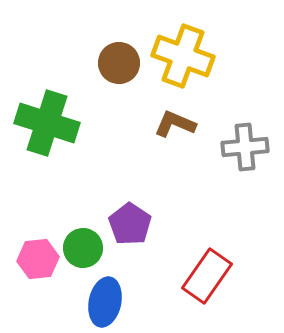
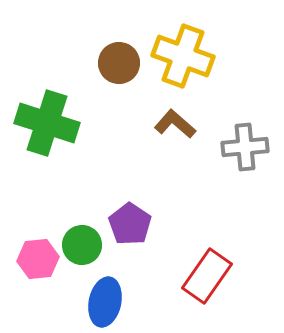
brown L-shape: rotated 18 degrees clockwise
green circle: moved 1 px left, 3 px up
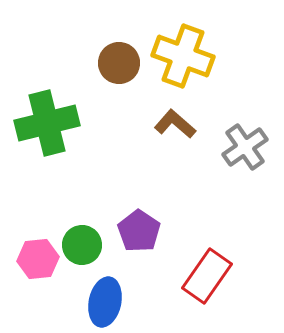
green cross: rotated 32 degrees counterclockwise
gray cross: rotated 30 degrees counterclockwise
purple pentagon: moved 9 px right, 7 px down
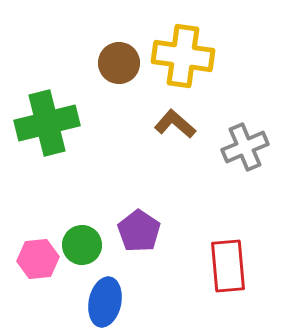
yellow cross: rotated 12 degrees counterclockwise
gray cross: rotated 12 degrees clockwise
red rectangle: moved 21 px right, 10 px up; rotated 40 degrees counterclockwise
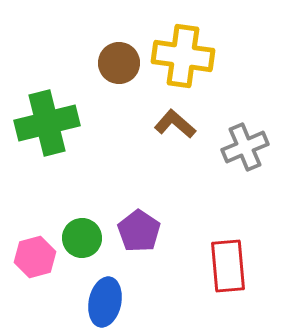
green circle: moved 7 px up
pink hexagon: moved 3 px left, 2 px up; rotated 9 degrees counterclockwise
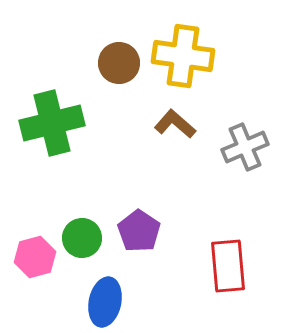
green cross: moved 5 px right
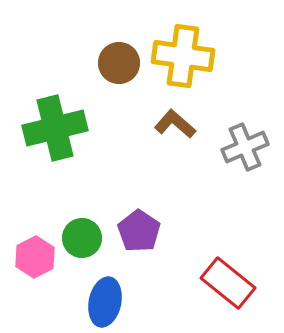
green cross: moved 3 px right, 5 px down
pink hexagon: rotated 12 degrees counterclockwise
red rectangle: moved 17 px down; rotated 46 degrees counterclockwise
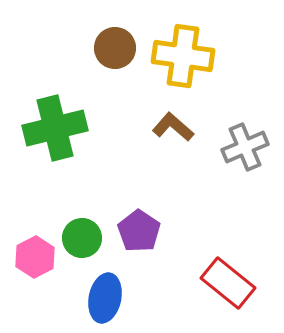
brown circle: moved 4 px left, 15 px up
brown L-shape: moved 2 px left, 3 px down
blue ellipse: moved 4 px up
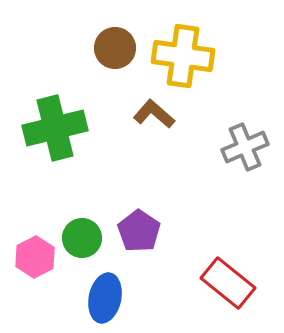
brown L-shape: moved 19 px left, 13 px up
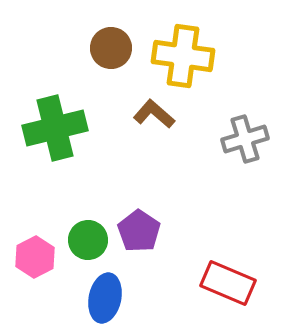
brown circle: moved 4 px left
gray cross: moved 8 px up; rotated 6 degrees clockwise
green circle: moved 6 px right, 2 px down
red rectangle: rotated 16 degrees counterclockwise
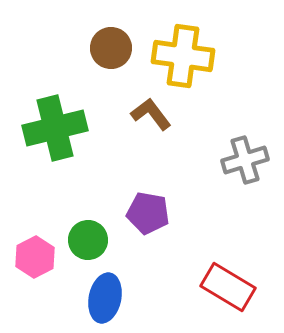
brown L-shape: moved 3 px left; rotated 12 degrees clockwise
gray cross: moved 21 px down
purple pentagon: moved 9 px right, 18 px up; rotated 24 degrees counterclockwise
red rectangle: moved 4 px down; rotated 8 degrees clockwise
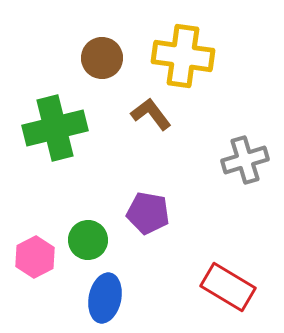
brown circle: moved 9 px left, 10 px down
